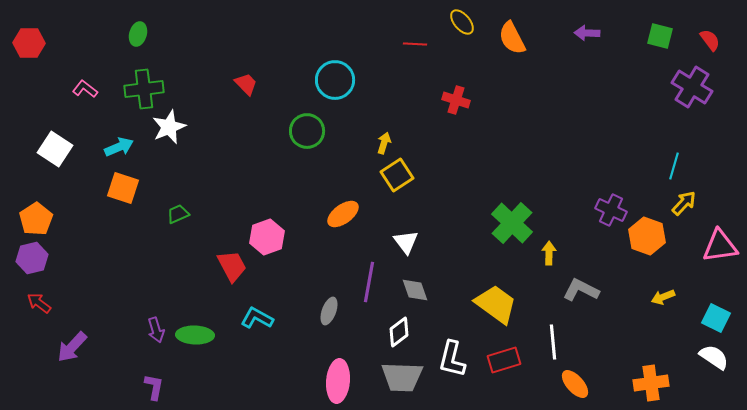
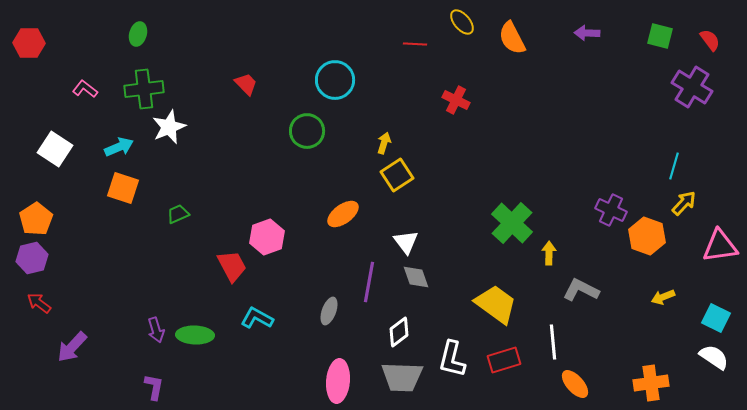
red cross at (456, 100): rotated 8 degrees clockwise
gray diamond at (415, 290): moved 1 px right, 13 px up
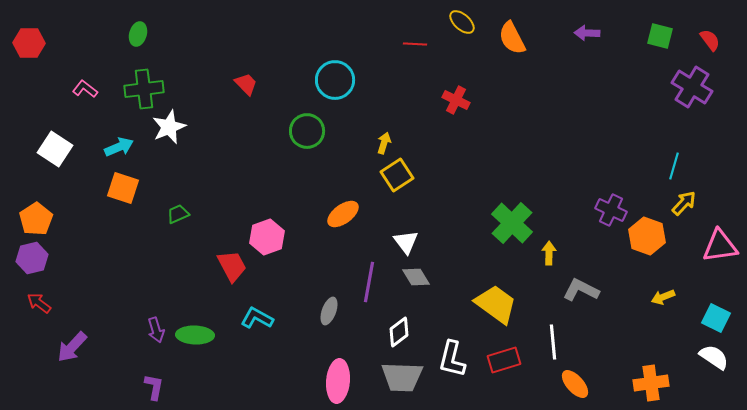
yellow ellipse at (462, 22): rotated 8 degrees counterclockwise
gray diamond at (416, 277): rotated 12 degrees counterclockwise
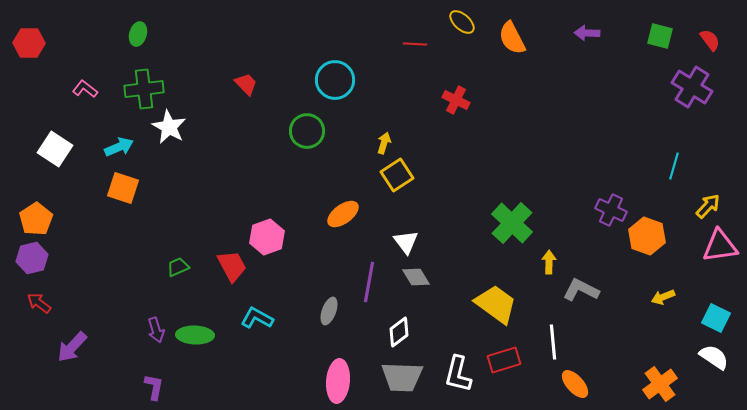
white star at (169, 127): rotated 20 degrees counterclockwise
yellow arrow at (684, 203): moved 24 px right, 3 px down
green trapezoid at (178, 214): moved 53 px down
yellow arrow at (549, 253): moved 9 px down
white L-shape at (452, 359): moved 6 px right, 15 px down
orange cross at (651, 383): moved 9 px right, 1 px down; rotated 28 degrees counterclockwise
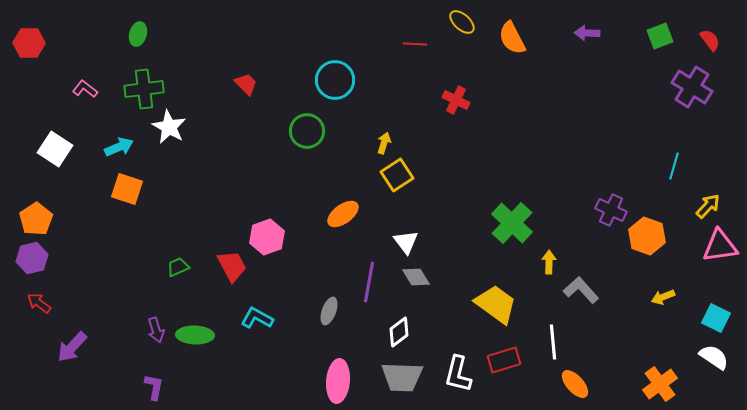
green square at (660, 36): rotated 36 degrees counterclockwise
orange square at (123, 188): moved 4 px right, 1 px down
gray L-shape at (581, 290): rotated 21 degrees clockwise
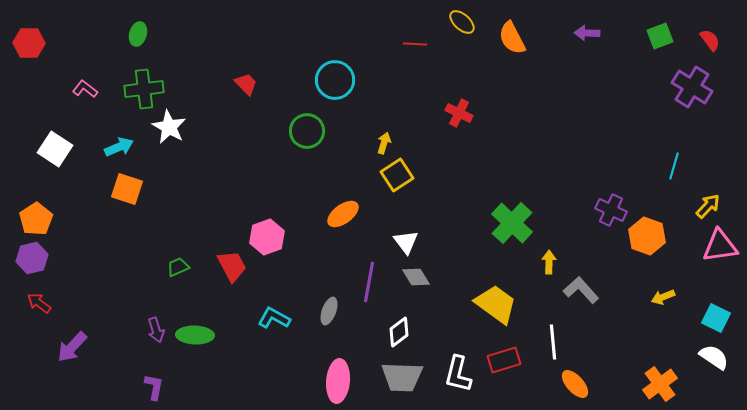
red cross at (456, 100): moved 3 px right, 13 px down
cyan L-shape at (257, 318): moved 17 px right
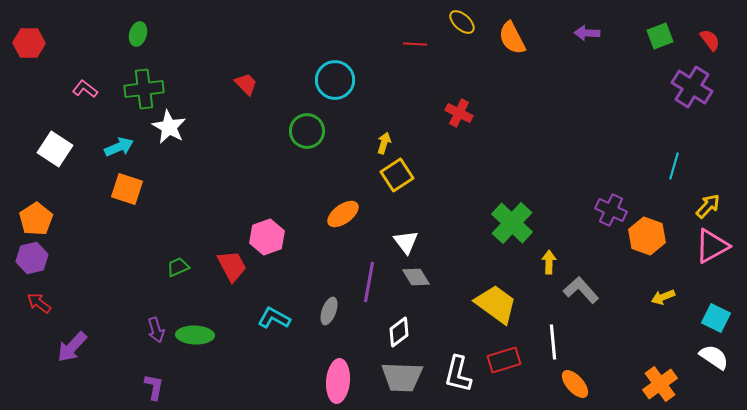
pink triangle at (720, 246): moved 8 px left; rotated 21 degrees counterclockwise
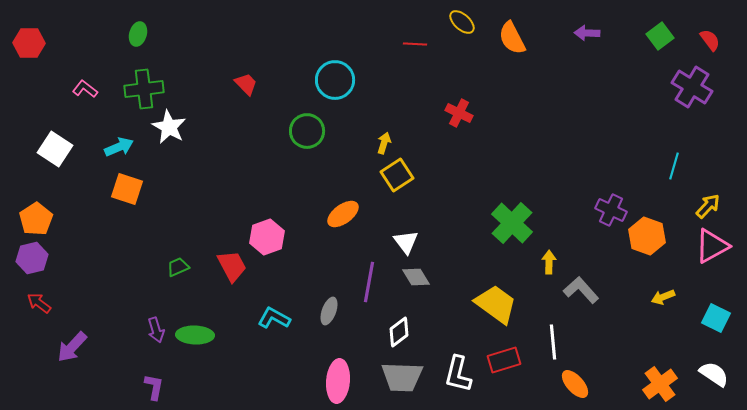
green square at (660, 36): rotated 16 degrees counterclockwise
white semicircle at (714, 357): moved 17 px down
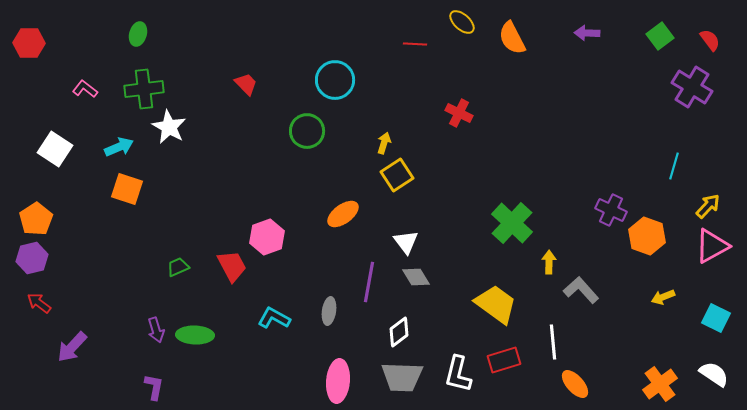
gray ellipse at (329, 311): rotated 12 degrees counterclockwise
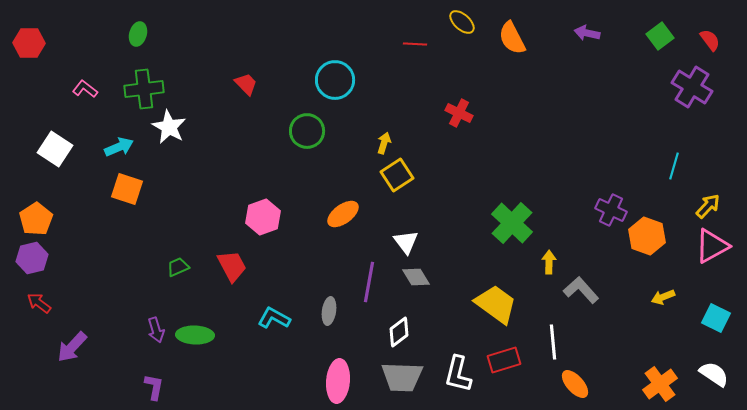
purple arrow at (587, 33): rotated 10 degrees clockwise
pink hexagon at (267, 237): moved 4 px left, 20 px up
